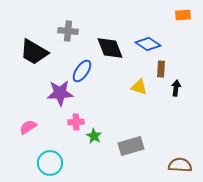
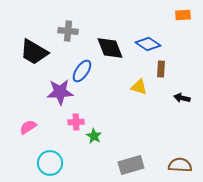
black arrow: moved 6 px right, 10 px down; rotated 84 degrees counterclockwise
purple star: moved 1 px up
gray rectangle: moved 19 px down
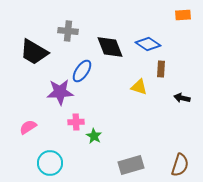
black diamond: moved 1 px up
brown semicircle: rotated 105 degrees clockwise
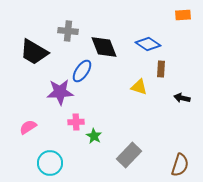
black diamond: moved 6 px left
gray rectangle: moved 2 px left, 10 px up; rotated 30 degrees counterclockwise
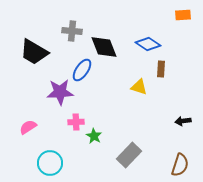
gray cross: moved 4 px right
blue ellipse: moved 1 px up
black arrow: moved 1 px right, 23 px down; rotated 21 degrees counterclockwise
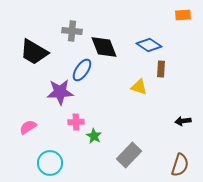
blue diamond: moved 1 px right, 1 px down
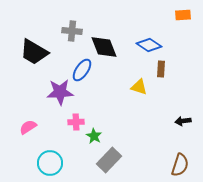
gray rectangle: moved 20 px left, 5 px down
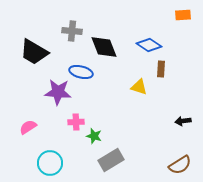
blue ellipse: moved 1 px left, 2 px down; rotated 70 degrees clockwise
purple star: moved 2 px left; rotated 8 degrees clockwise
green star: rotated 14 degrees counterclockwise
gray rectangle: moved 2 px right; rotated 15 degrees clockwise
brown semicircle: rotated 40 degrees clockwise
